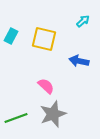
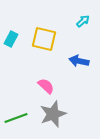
cyan rectangle: moved 3 px down
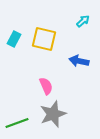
cyan rectangle: moved 3 px right
pink semicircle: rotated 24 degrees clockwise
green line: moved 1 px right, 5 px down
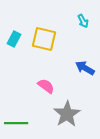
cyan arrow: rotated 104 degrees clockwise
blue arrow: moved 6 px right, 7 px down; rotated 18 degrees clockwise
pink semicircle: rotated 30 degrees counterclockwise
gray star: moved 14 px right; rotated 12 degrees counterclockwise
green line: moved 1 px left; rotated 20 degrees clockwise
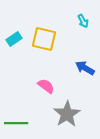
cyan rectangle: rotated 28 degrees clockwise
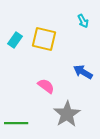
cyan rectangle: moved 1 px right, 1 px down; rotated 21 degrees counterclockwise
blue arrow: moved 2 px left, 4 px down
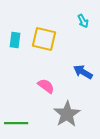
cyan rectangle: rotated 28 degrees counterclockwise
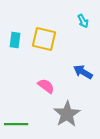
green line: moved 1 px down
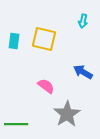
cyan arrow: rotated 40 degrees clockwise
cyan rectangle: moved 1 px left, 1 px down
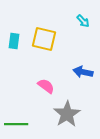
cyan arrow: rotated 56 degrees counterclockwise
blue arrow: rotated 18 degrees counterclockwise
